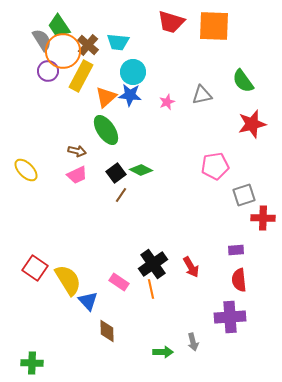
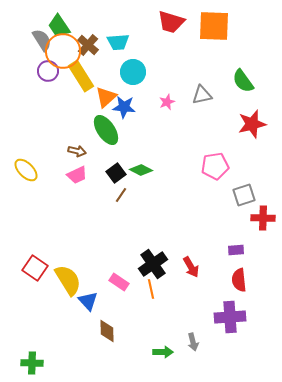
cyan trapezoid: rotated 10 degrees counterclockwise
yellow rectangle: rotated 60 degrees counterclockwise
blue star: moved 6 px left, 12 px down
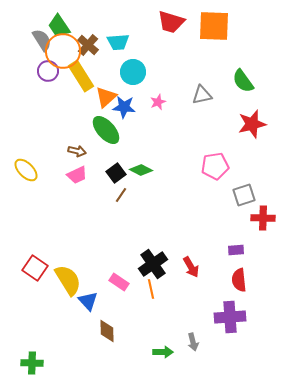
pink star: moved 9 px left
green ellipse: rotated 8 degrees counterclockwise
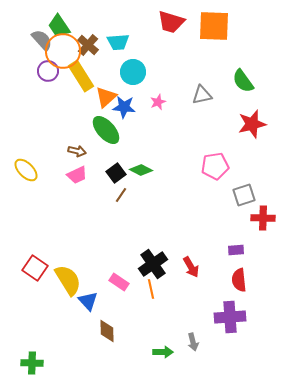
gray semicircle: rotated 10 degrees counterclockwise
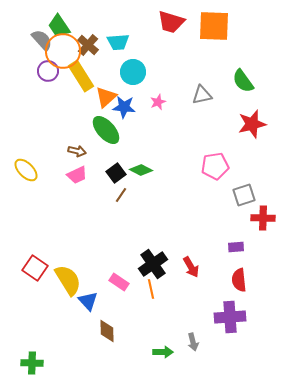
purple rectangle: moved 3 px up
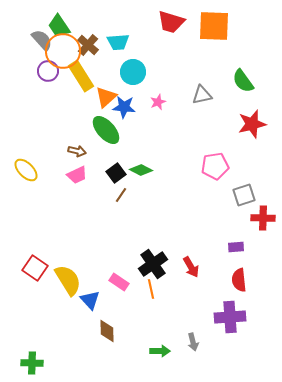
blue triangle: moved 2 px right, 1 px up
green arrow: moved 3 px left, 1 px up
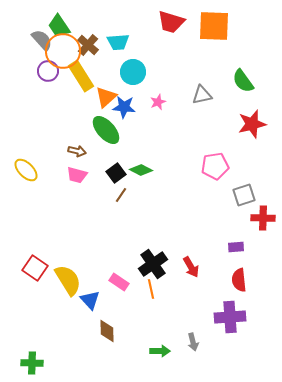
pink trapezoid: rotated 40 degrees clockwise
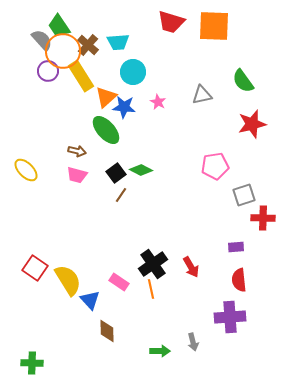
pink star: rotated 21 degrees counterclockwise
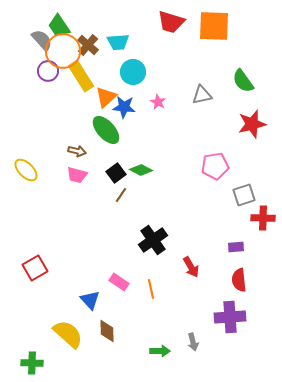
black cross: moved 24 px up
red square: rotated 25 degrees clockwise
yellow semicircle: moved 54 px down; rotated 16 degrees counterclockwise
